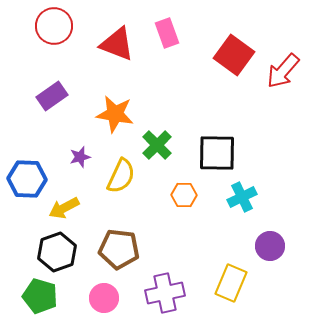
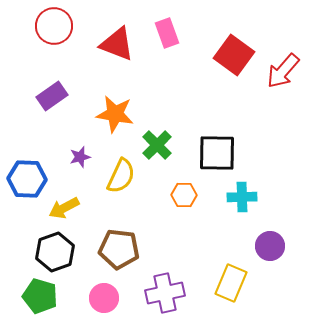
cyan cross: rotated 24 degrees clockwise
black hexagon: moved 2 px left
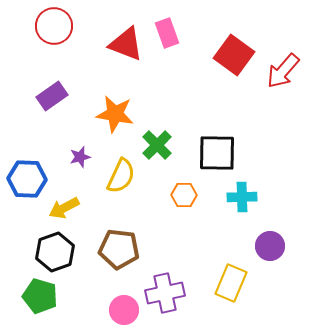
red triangle: moved 9 px right
pink circle: moved 20 px right, 12 px down
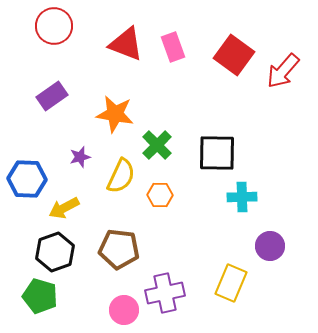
pink rectangle: moved 6 px right, 14 px down
orange hexagon: moved 24 px left
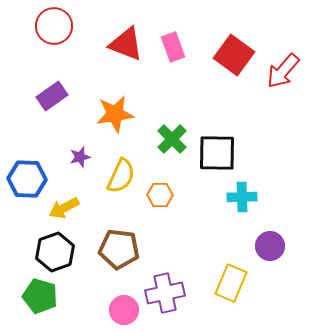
orange star: rotated 18 degrees counterclockwise
green cross: moved 15 px right, 6 px up
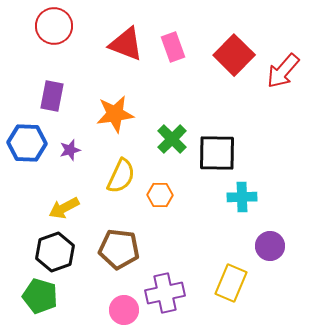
red square: rotated 9 degrees clockwise
purple rectangle: rotated 44 degrees counterclockwise
purple star: moved 10 px left, 7 px up
blue hexagon: moved 36 px up
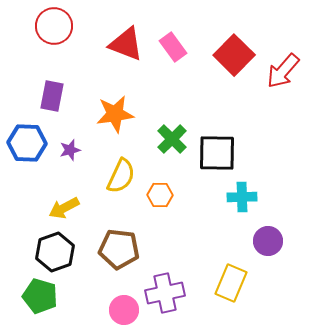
pink rectangle: rotated 16 degrees counterclockwise
purple circle: moved 2 px left, 5 px up
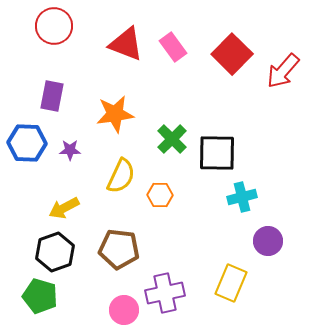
red square: moved 2 px left, 1 px up
purple star: rotated 15 degrees clockwise
cyan cross: rotated 12 degrees counterclockwise
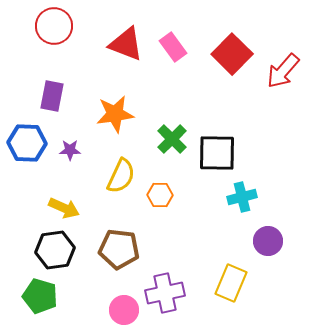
yellow arrow: rotated 128 degrees counterclockwise
black hexagon: moved 2 px up; rotated 12 degrees clockwise
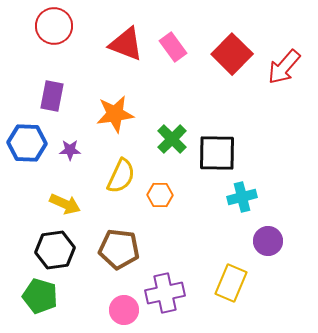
red arrow: moved 1 px right, 4 px up
yellow arrow: moved 1 px right, 4 px up
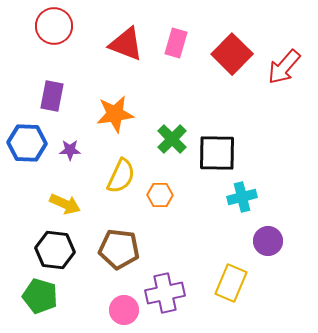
pink rectangle: moved 3 px right, 4 px up; rotated 52 degrees clockwise
black hexagon: rotated 15 degrees clockwise
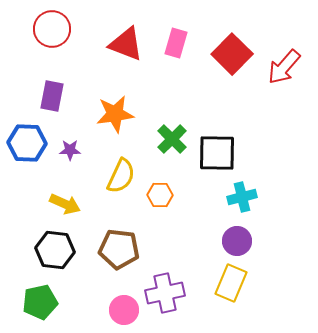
red circle: moved 2 px left, 3 px down
purple circle: moved 31 px left
green pentagon: moved 6 px down; rotated 28 degrees counterclockwise
